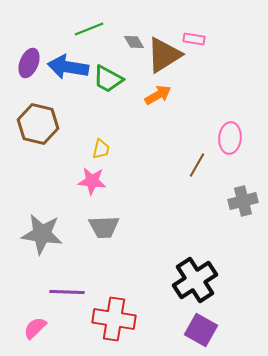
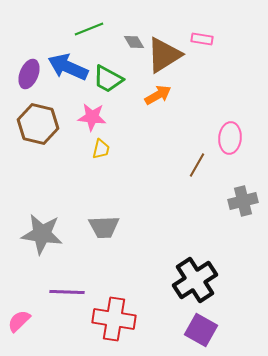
pink rectangle: moved 8 px right
purple ellipse: moved 11 px down
blue arrow: rotated 15 degrees clockwise
pink star: moved 64 px up
pink semicircle: moved 16 px left, 7 px up
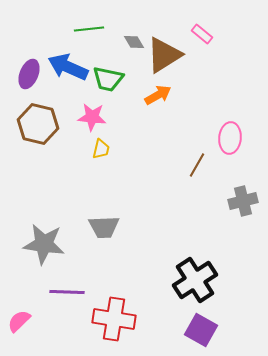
green line: rotated 16 degrees clockwise
pink rectangle: moved 5 px up; rotated 30 degrees clockwise
green trapezoid: rotated 16 degrees counterclockwise
gray star: moved 2 px right, 10 px down
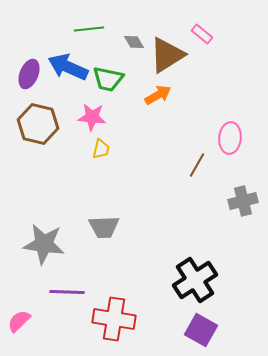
brown triangle: moved 3 px right
